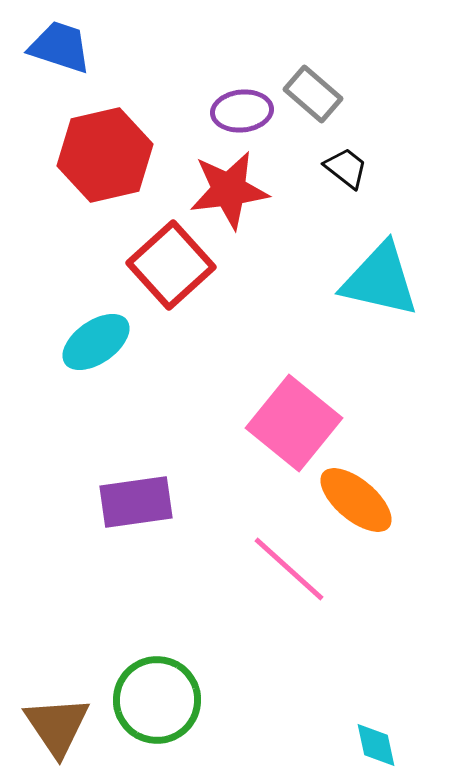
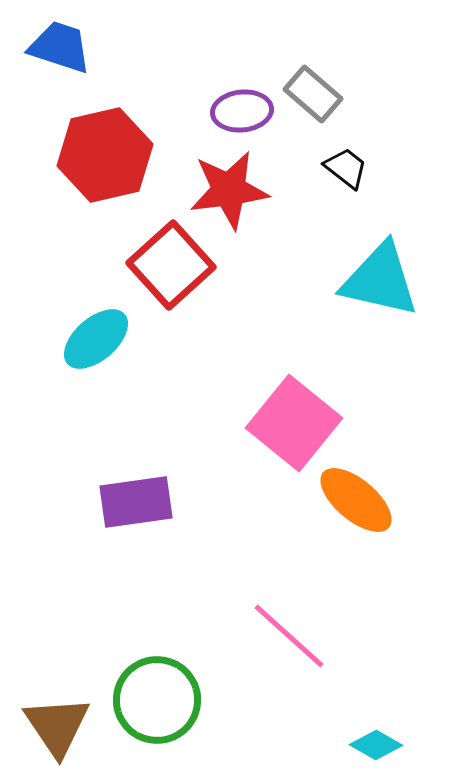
cyan ellipse: moved 3 px up; rotated 6 degrees counterclockwise
pink line: moved 67 px down
cyan diamond: rotated 48 degrees counterclockwise
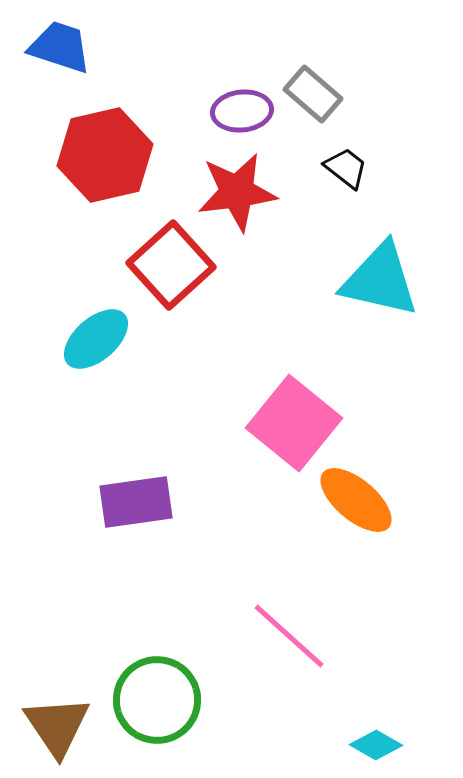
red star: moved 8 px right, 2 px down
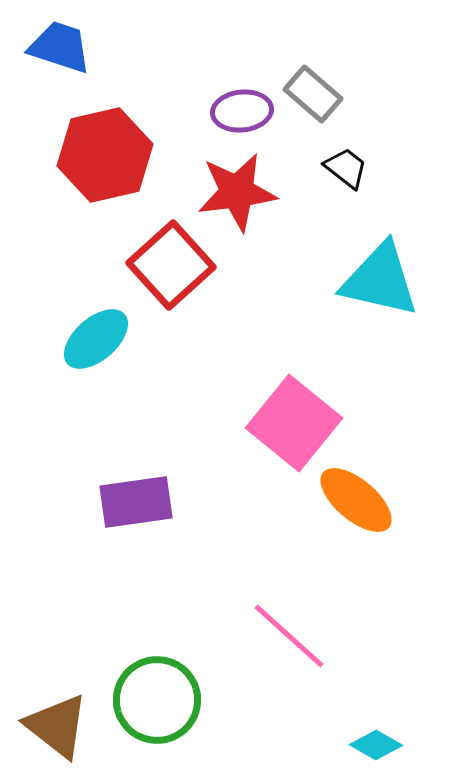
brown triangle: rotated 18 degrees counterclockwise
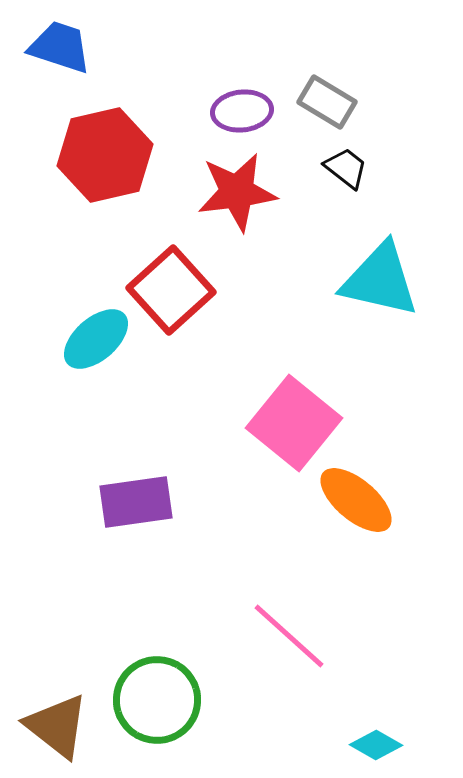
gray rectangle: moved 14 px right, 8 px down; rotated 10 degrees counterclockwise
red square: moved 25 px down
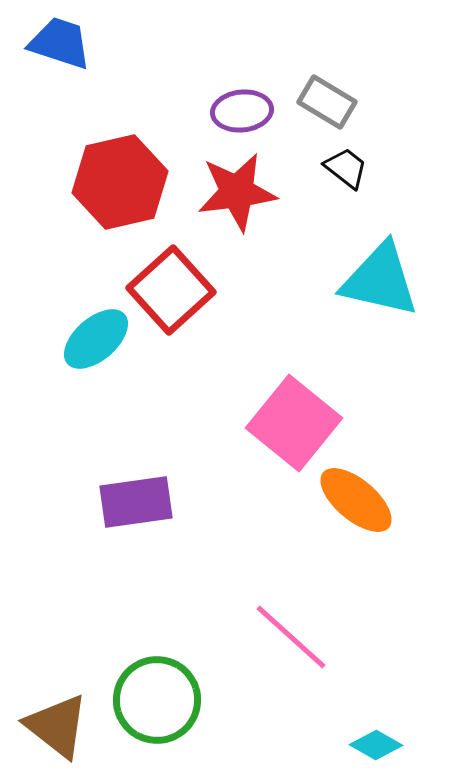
blue trapezoid: moved 4 px up
red hexagon: moved 15 px right, 27 px down
pink line: moved 2 px right, 1 px down
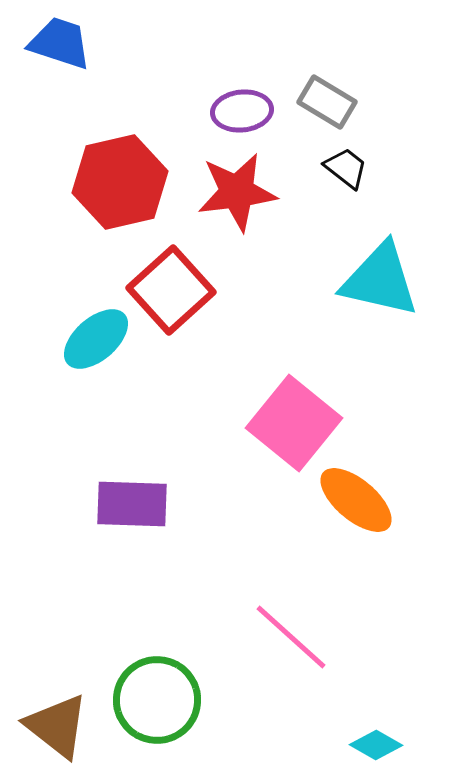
purple rectangle: moved 4 px left, 2 px down; rotated 10 degrees clockwise
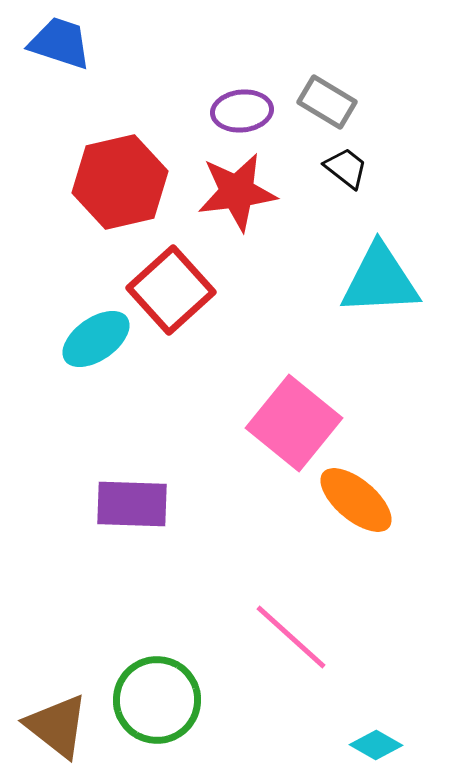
cyan triangle: rotated 16 degrees counterclockwise
cyan ellipse: rotated 6 degrees clockwise
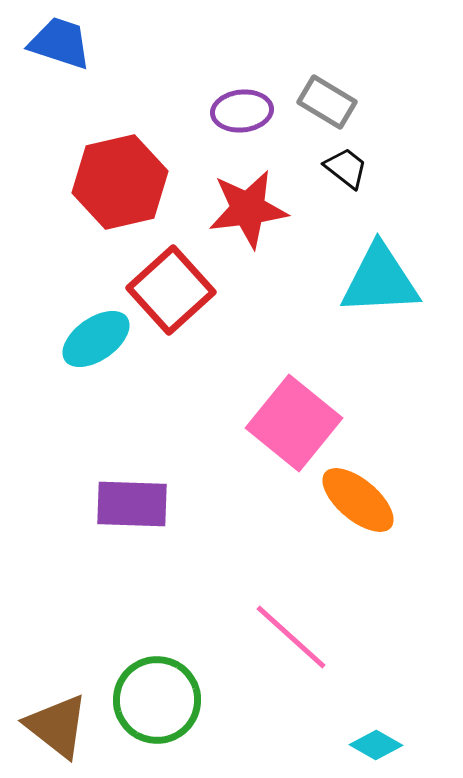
red star: moved 11 px right, 17 px down
orange ellipse: moved 2 px right
